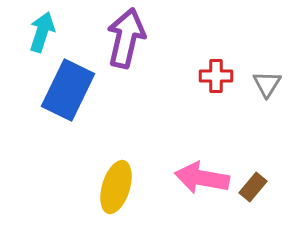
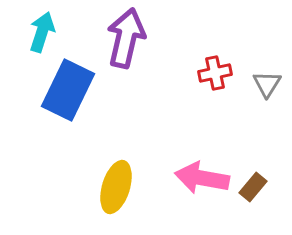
red cross: moved 1 px left, 3 px up; rotated 12 degrees counterclockwise
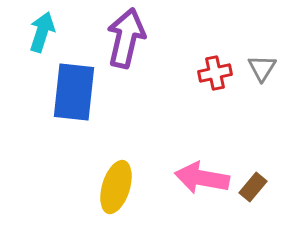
gray triangle: moved 5 px left, 16 px up
blue rectangle: moved 6 px right, 2 px down; rotated 20 degrees counterclockwise
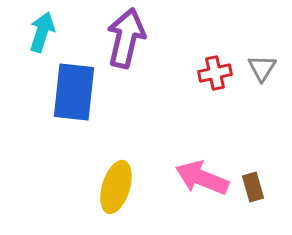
pink arrow: rotated 12 degrees clockwise
brown rectangle: rotated 56 degrees counterclockwise
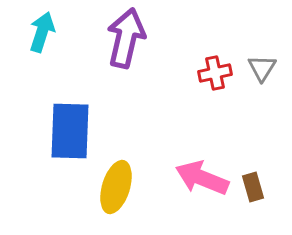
blue rectangle: moved 4 px left, 39 px down; rotated 4 degrees counterclockwise
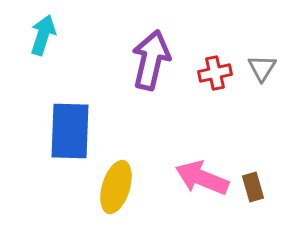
cyan arrow: moved 1 px right, 3 px down
purple arrow: moved 25 px right, 22 px down
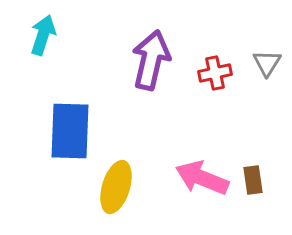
gray triangle: moved 5 px right, 5 px up
brown rectangle: moved 7 px up; rotated 8 degrees clockwise
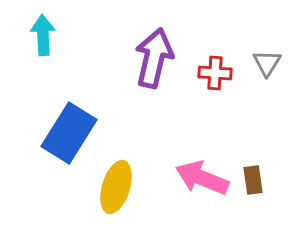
cyan arrow: rotated 21 degrees counterclockwise
purple arrow: moved 3 px right, 2 px up
red cross: rotated 16 degrees clockwise
blue rectangle: moved 1 px left, 2 px down; rotated 30 degrees clockwise
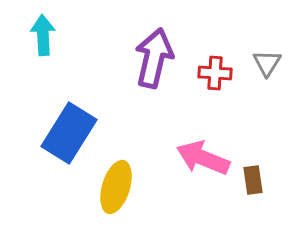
pink arrow: moved 1 px right, 20 px up
